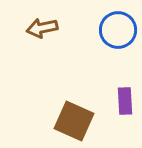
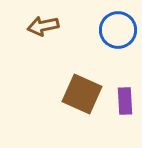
brown arrow: moved 1 px right, 2 px up
brown square: moved 8 px right, 27 px up
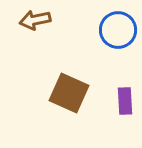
brown arrow: moved 8 px left, 6 px up
brown square: moved 13 px left, 1 px up
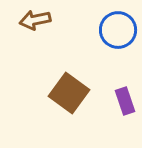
brown square: rotated 12 degrees clockwise
purple rectangle: rotated 16 degrees counterclockwise
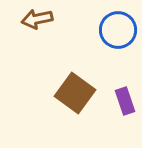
brown arrow: moved 2 px right, 1 px up
brown square: moved 6 px right
